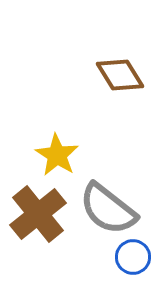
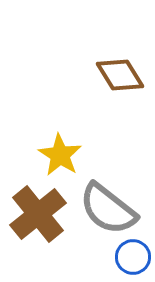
yellow star: moved 3 px right
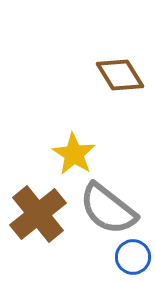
yellow star: moved 14 px right, 1 px up
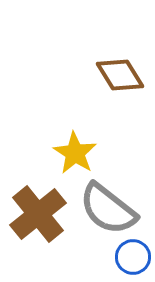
yellow star: moved 1 px right, 1 px up
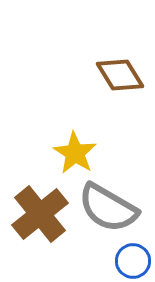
gray semicircle: moved 1 px up; rotated 8 degrees counterclockwise
brown cross: moved 2 px right
blue circle: moved 4 px down
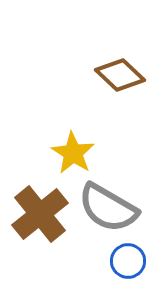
brown diamond: rotated 15 degrees counterclockwise
yellow star: moved 2 px left
blue circle: moved 5 px left
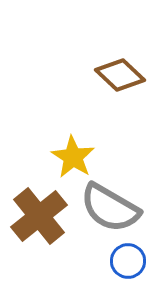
yellow star: moved 4 px down
gray semicircle: moved 2 px right
brown cross: moved 1 px left, 2 px down
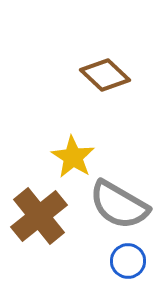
brown diamond: moved 15 px left
gray semicircle: moved 9 px right, 3 px up
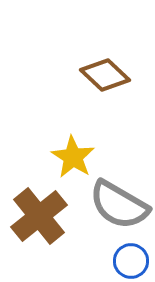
blue circle: moved 3 px right
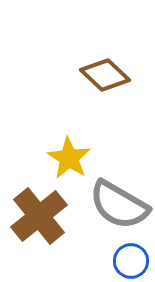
yellow star: moved 4 px left, 1 px down
